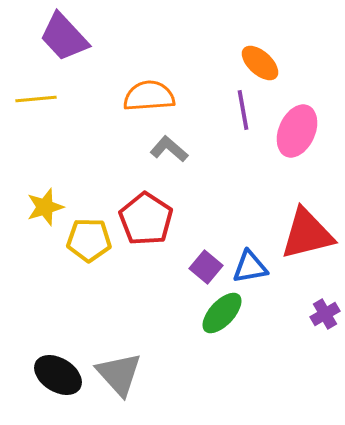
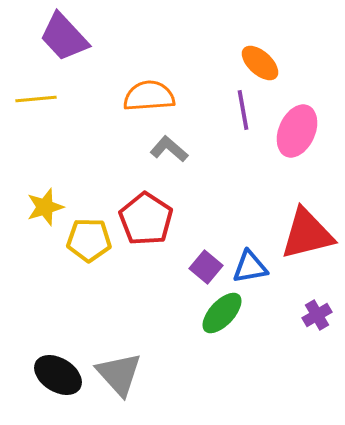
purple cross: moved 8 px left, 1 px down
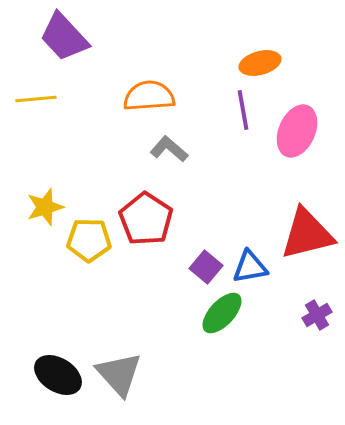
orange ellipse: rotated 57 degrees counterclockwise
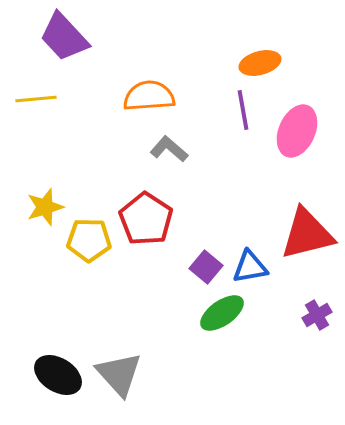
green ellipse: rotated 12 degrees clockwise
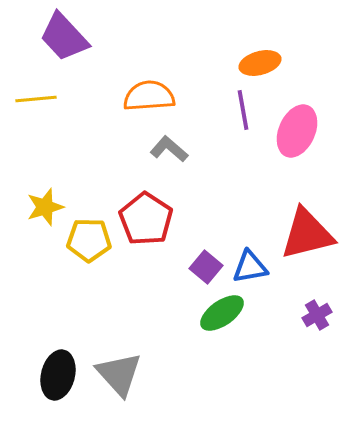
black ellipse: rotated 72 degrees clockwise
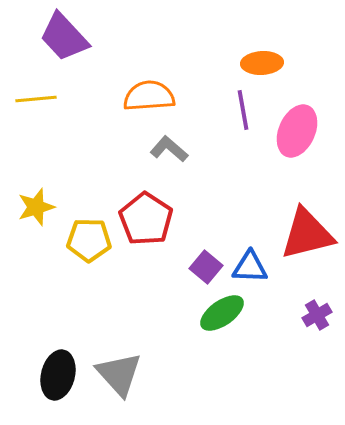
orange ellipse: moved 2 px right; rotated 12 degrees clockwise
yellow star: moved 9 px left
blue triangle: rotated 12 degrees clockwise
